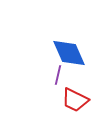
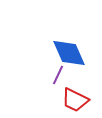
purple line: rotated 12 degrees clockwise
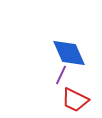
purple line: moved 3 px right
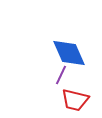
red trapezoid: rotated 12 degrees counterclockwise
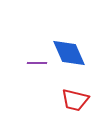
purple line: moved 24 px left, 12 px up; rotated 66 degrees clockwise
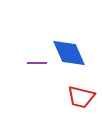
red trapezoid: moved 6 px right, 3 px up
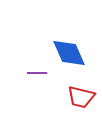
purple line: moved 10 px down
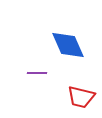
blue diamond: moved 1 px left, 8 px up
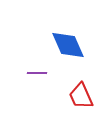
red trapezoid: moved 1 px up; rotated 52 degrees clockwise
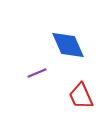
purple line: rotated 24 degrees counterclockwise
